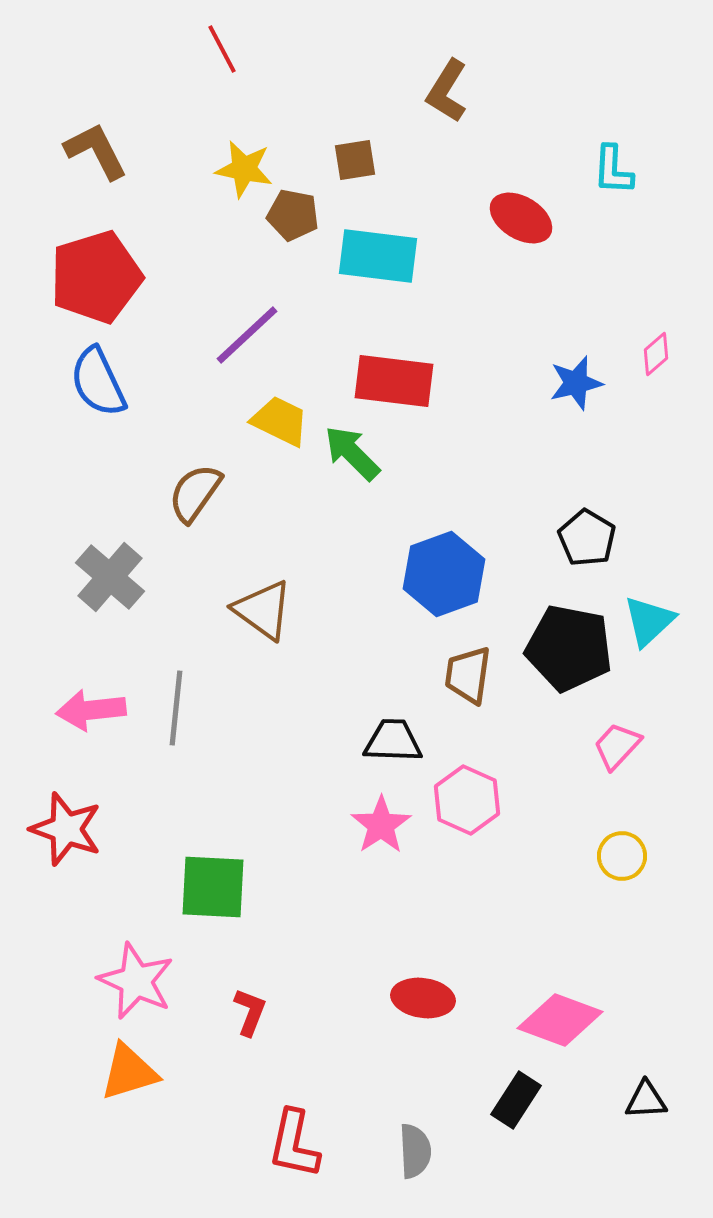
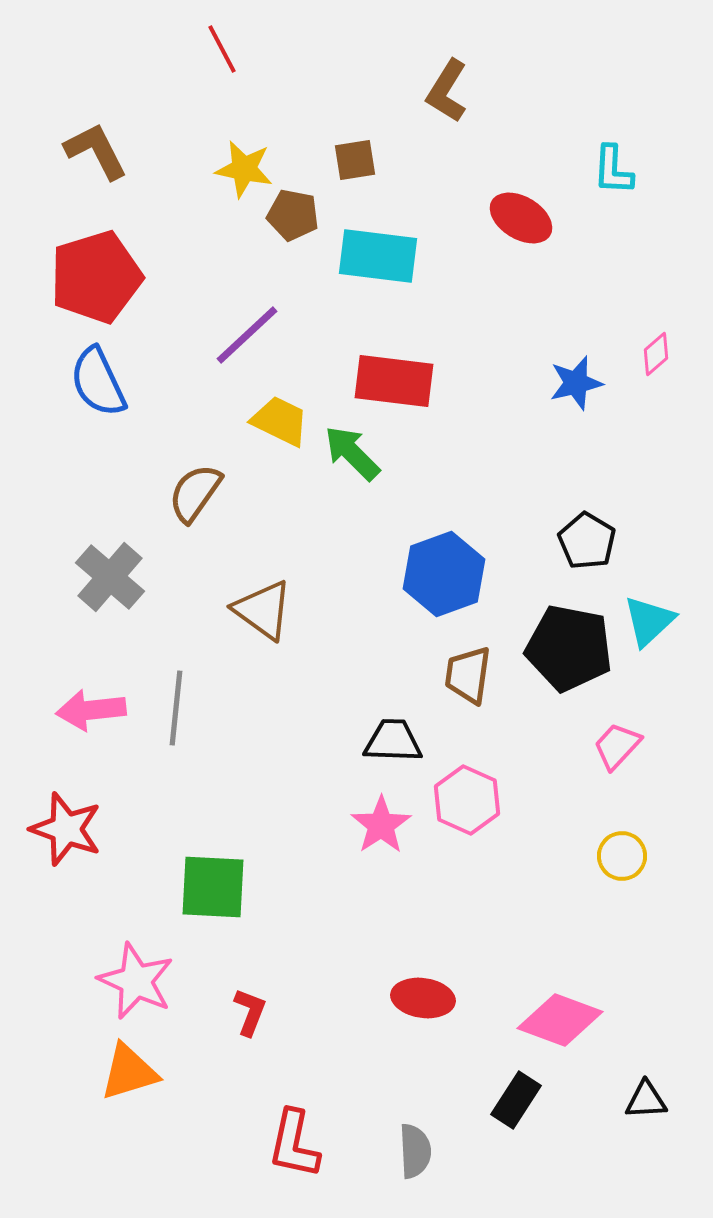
black pentagon at (587, 538): moved 3 px down
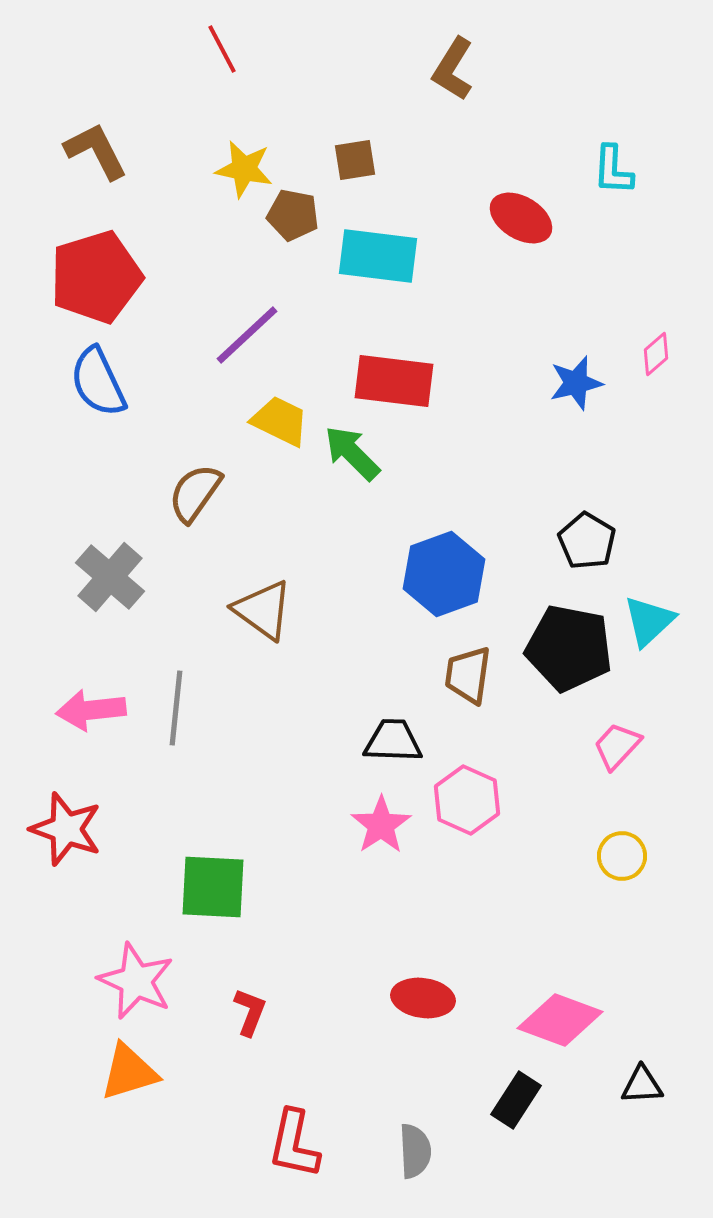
brown L-shape at (447, 91): moved 6 px right, 22 px up
black triangle at (646, 1100): moved 4 px left, 15 px up
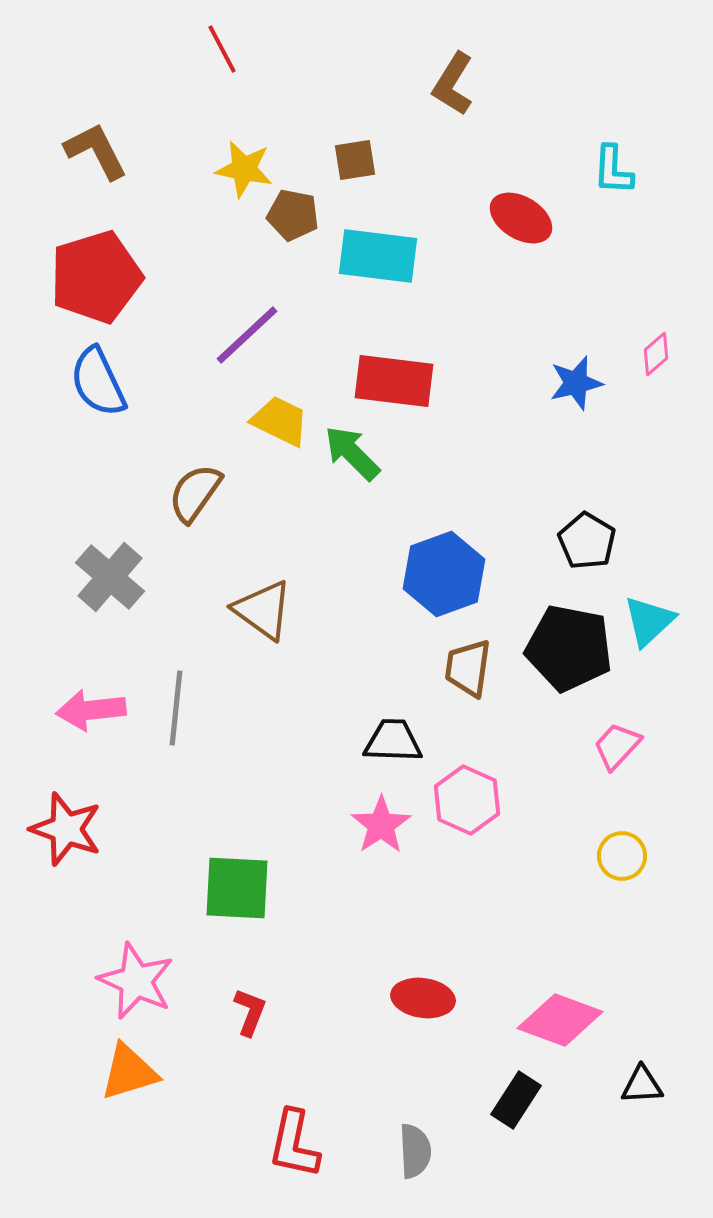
brown L-shape at (453, 69): moved 15 px down
brown trapezoid at (468, 675): moved 7 px up
green square at (213, 887): moved 24 px right, 1 px down
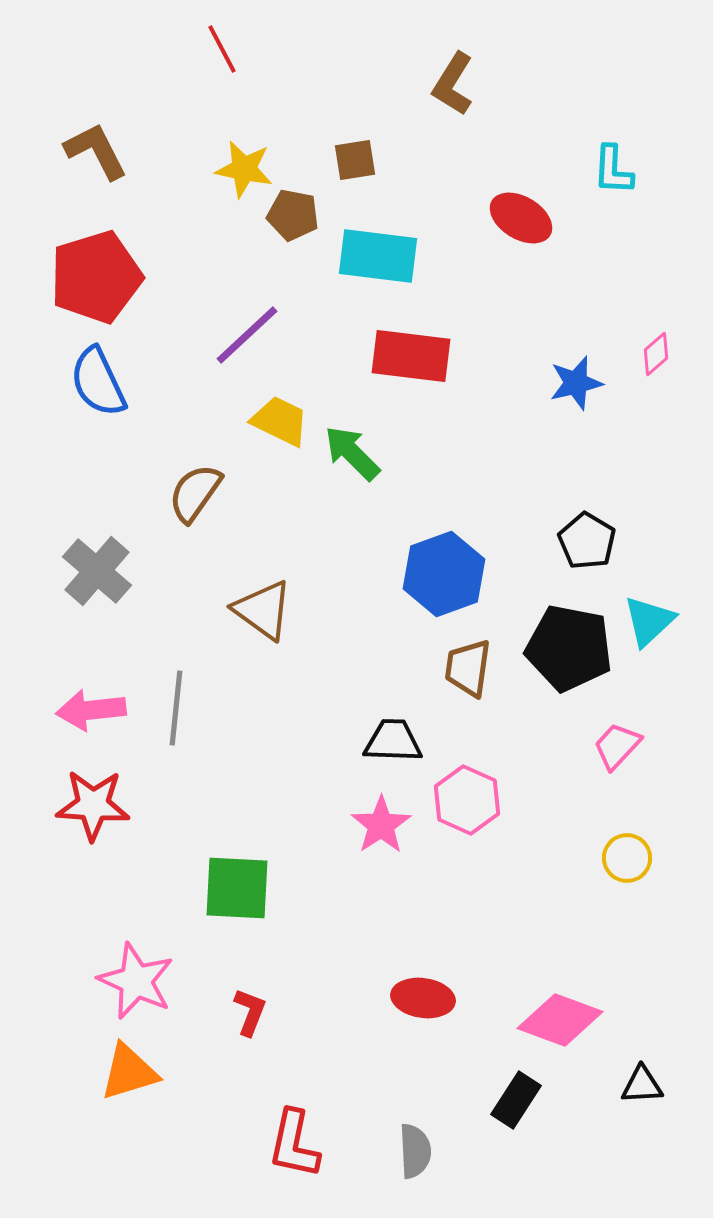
red rectangle at (394, 381): moved 17 px right, 25 px up
gray cross at (110, 577): moved 13 px left, 6 px up
red star at (66, 829): moved 27 px right, 24 px up; rotated 16 degrees counterclockwise
yellow circle at (622, 856): moved 5 px right, 2 px down
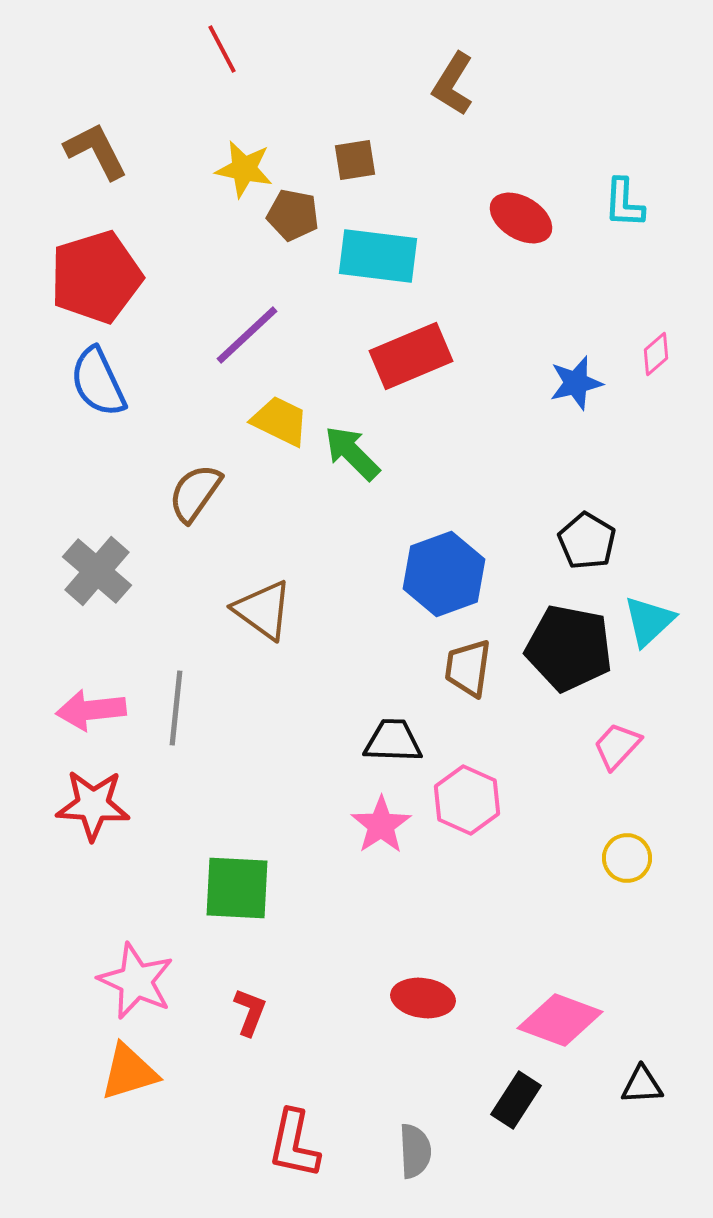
cyan L-shape at (613, 170): moved 11 px right, 33 px down
red rectangle at (411, 356): rotated 30 degrees counterclockwise
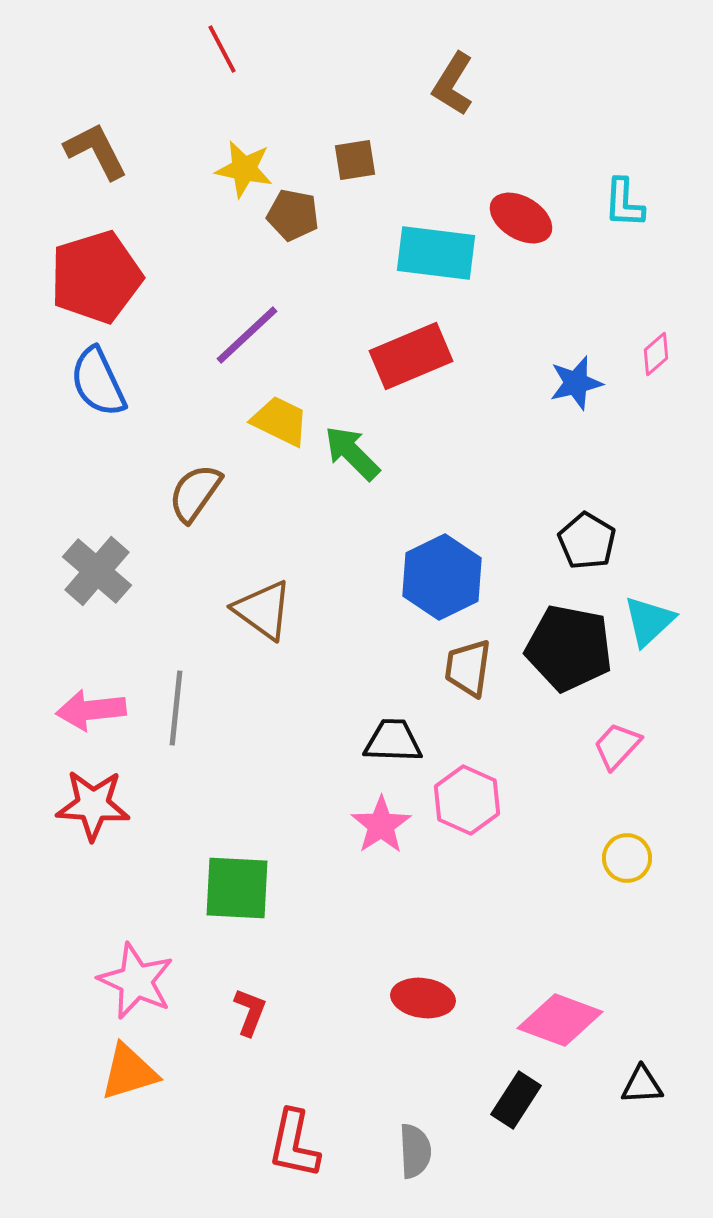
cyan rectangle at (378, 256): moved 58 px right, 3 px up
blue hexagon at (444, 574): moved 2 px left, 3 px down; rotated 6 degrees counterclockwise
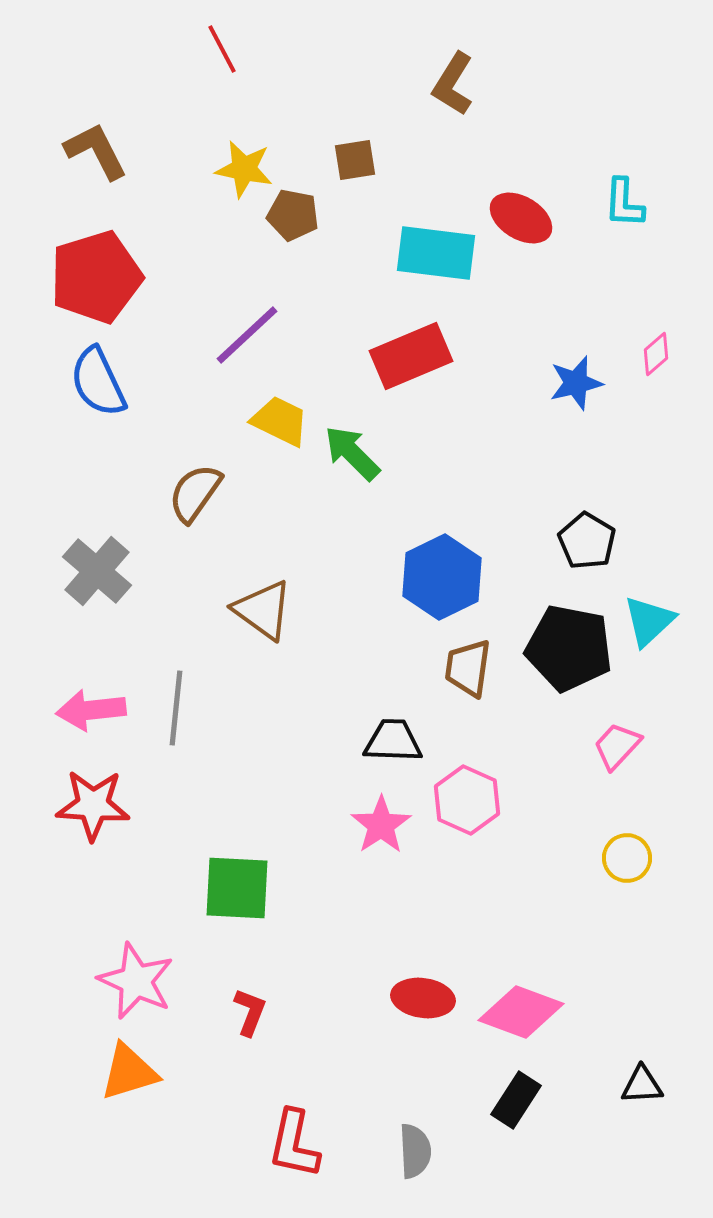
pink diamond at (560, 1020): moved 39 px left, 8 px up
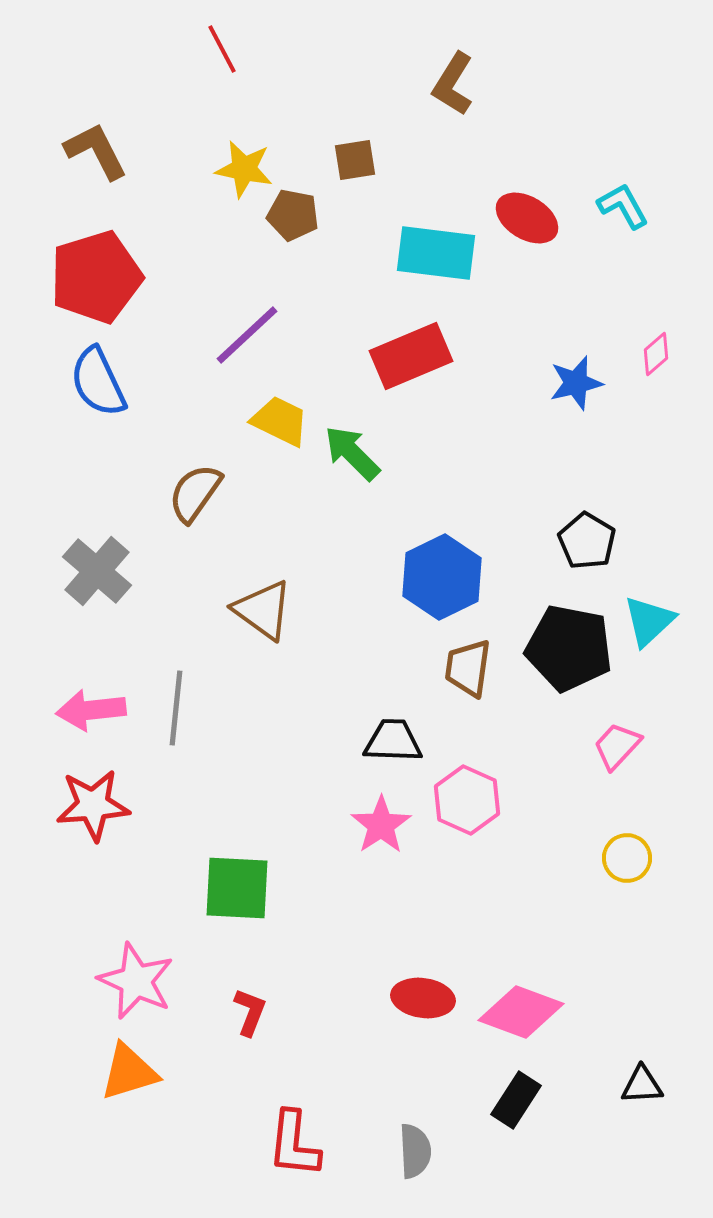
cyan L-shape at (624, 203): moved 1 px left, 3 px down; rotated 148 degrees clockwise
red ellipse at (521, 218): moved 6 px right
red star at (93, 805): rotated 8 degrees counterclockwise
red L-shape at (294, 1144): rotated 6 degrees counterclockwise
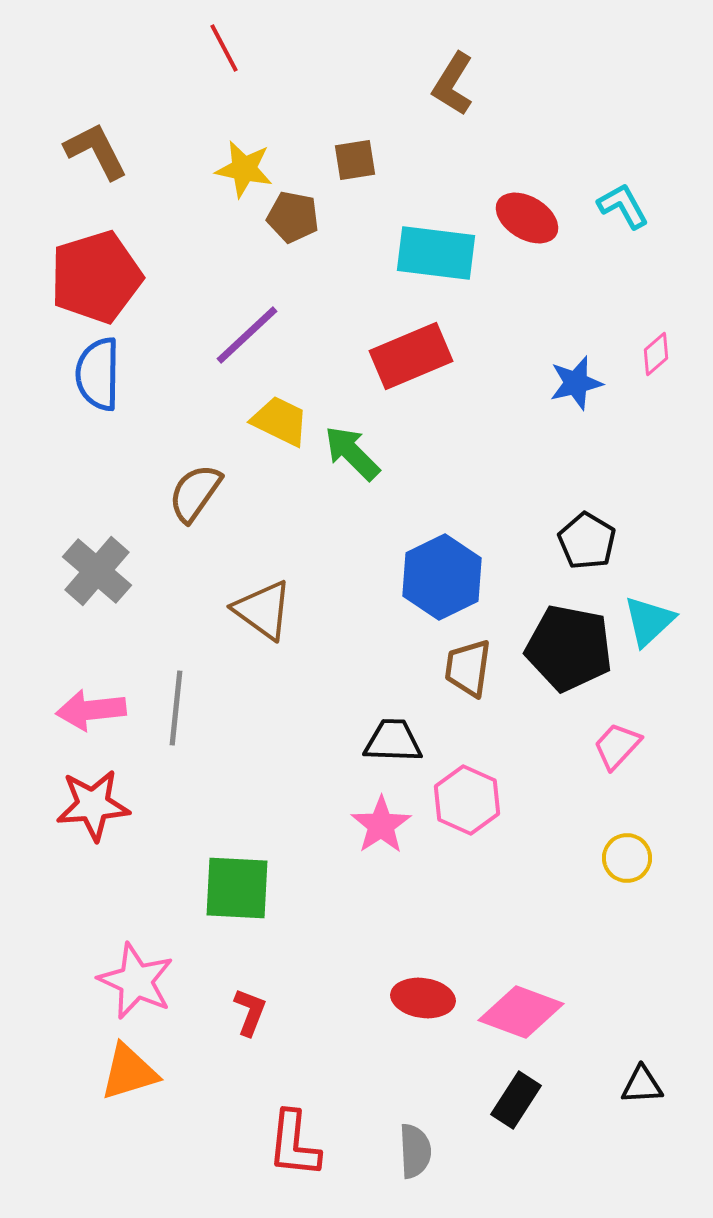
red line at (222, 49): moved 2 px right, 1 px up
brown pentagon at (293, 215): moved 2 px down
blue semicircle at (98, 382): moved 8 px up; rotated 26 degrees clockwise
